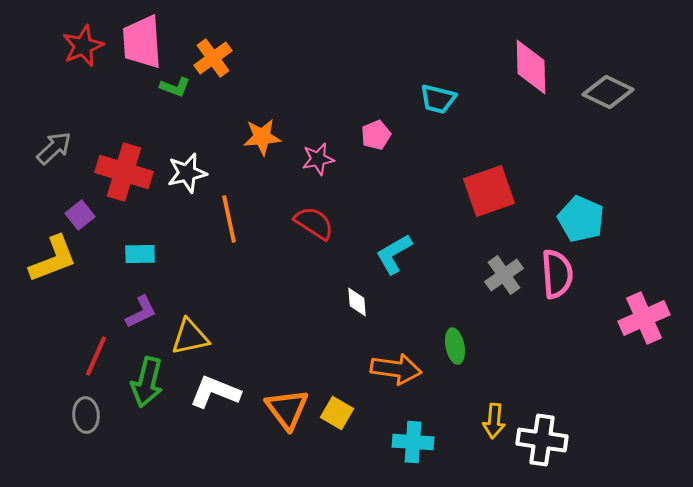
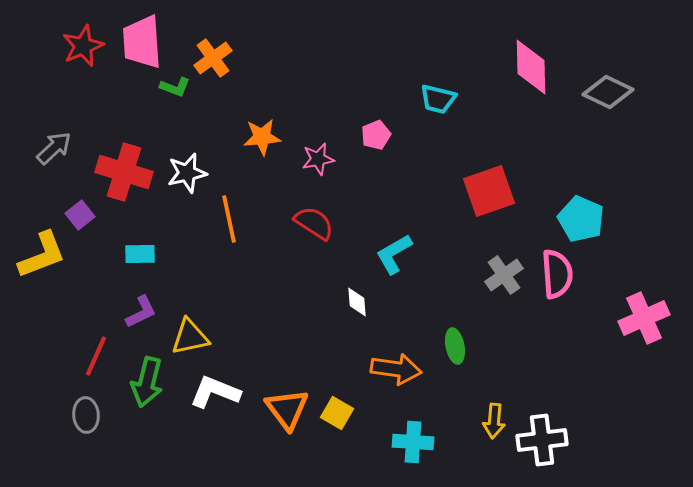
yellow L-shape: moved 11 px left, 4 px up
white cross: rotated 15 degrees counterclockwise
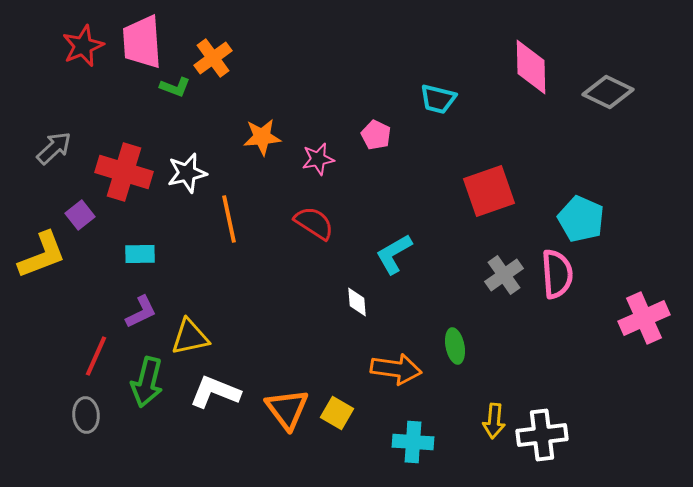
pink pentagon: rotated 24 degrees counterclockwise
white cross: moved 5 px up
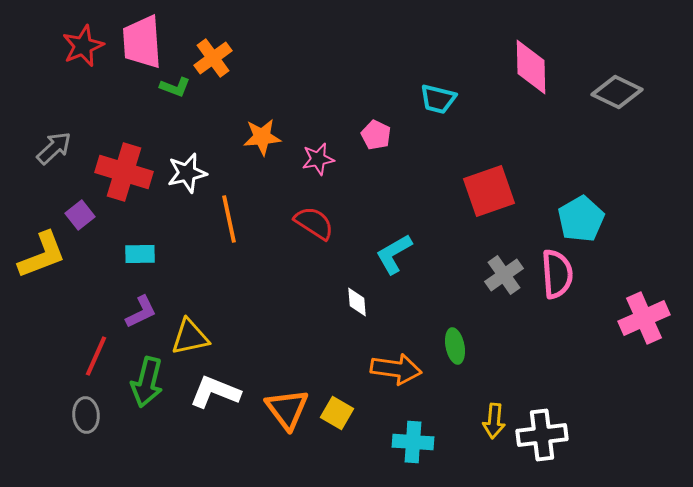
gray diamond: moved 9 px right
cyan pentagon: rotated 18 degrees clockwise
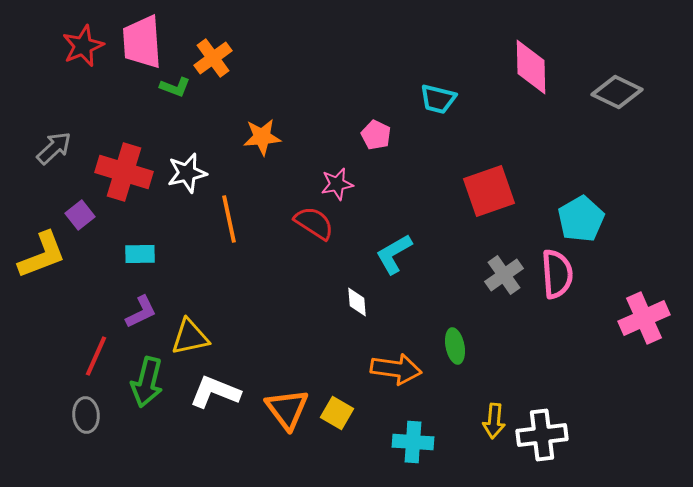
pink star: moved 19 px right, 25 px down
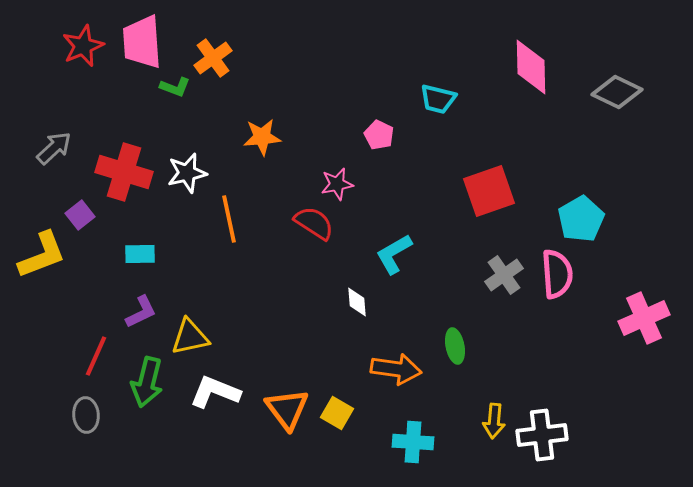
pink pentagon: moved 3 px right
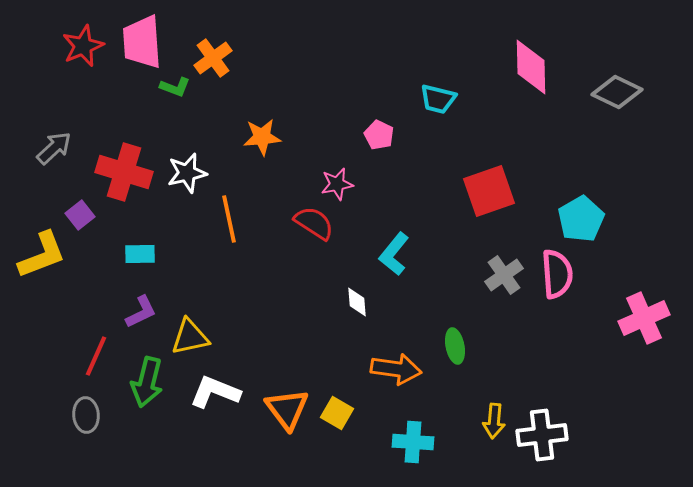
cyan L-shape: rotated 21 degrees counterclockwise
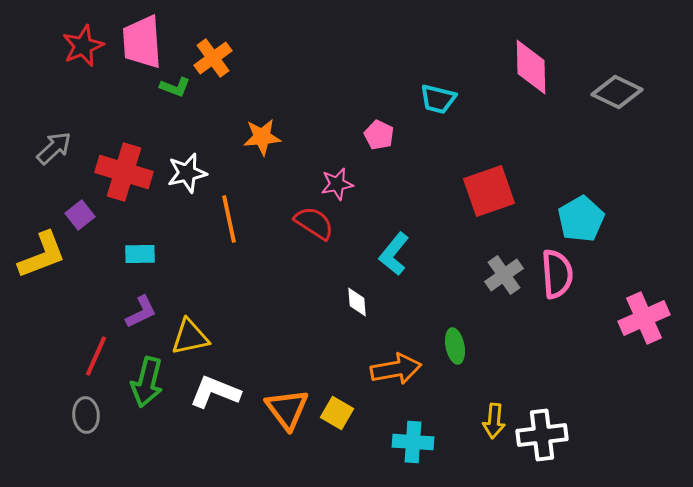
orange arrow: rotated 18 degrees counterclockwise
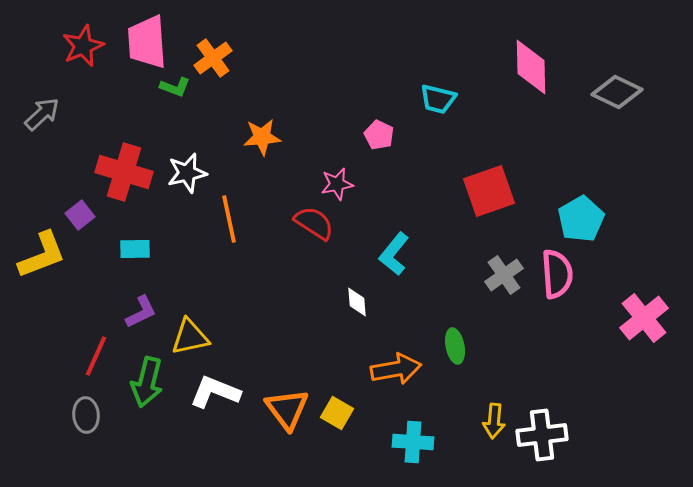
pink trapezoid: moved 5 px right
gray arrow: moved 12 px left, 34 px up
cyan rectangle: moved 5 px left, 5 px up
pink cross: rotated 15 degrees counterclockwise
